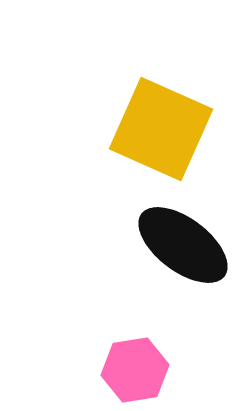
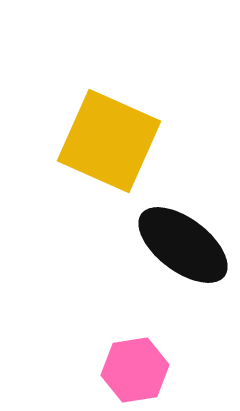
yellow square: moved 52 px left, 12 px down
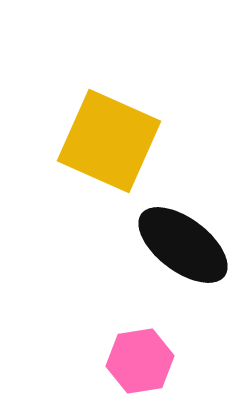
pink hexagon: moved 5 px right, 9 px up
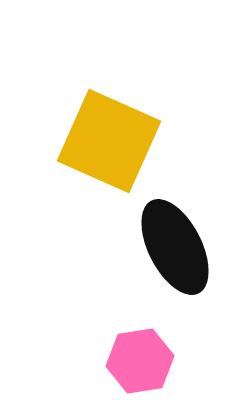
black ellipse: moved 8 px left, 2 px down; rotated 26 degrees clockwise
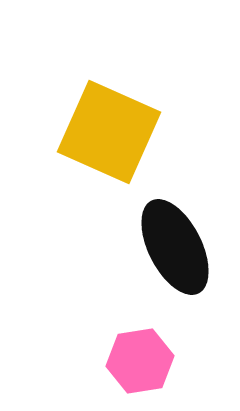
yellow square: moved 9 px up
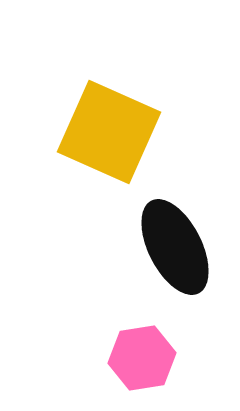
pink hexagon: moved 2 px right, 3 px up
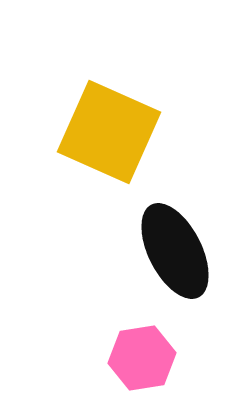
black ellipse: moved 4 px down
